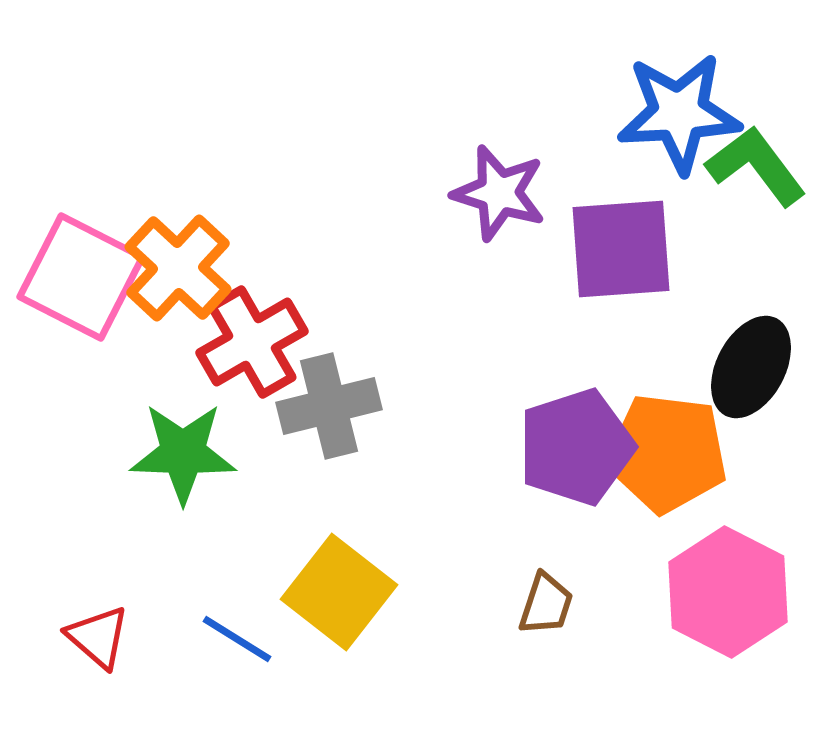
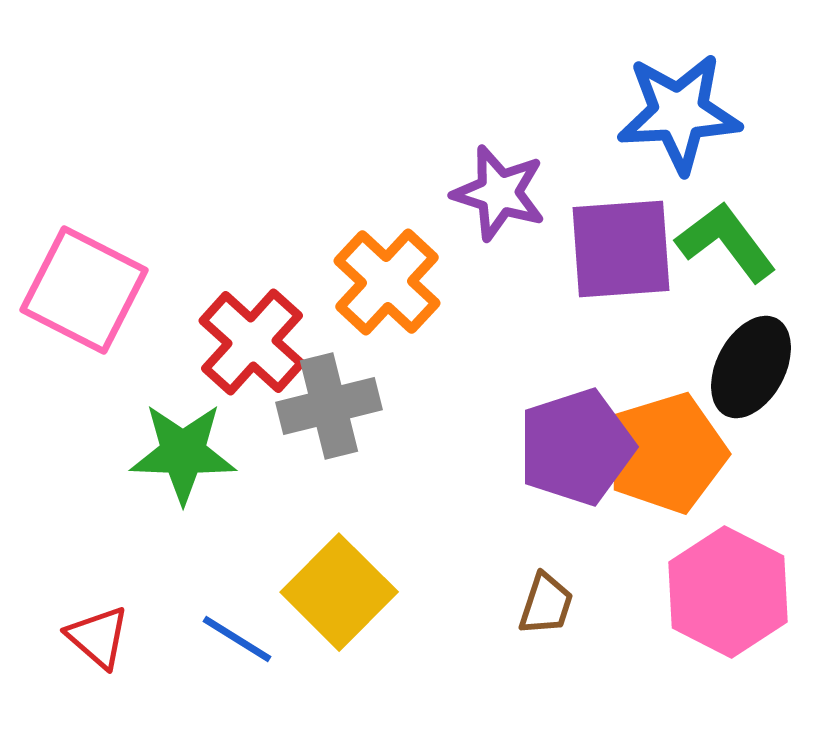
green L-shape: moved 30 px left, 76 px down
orange cross: moved 209 px right, 14 px down
pink square: moved 3 px right, 13 px down
red cross: rotated 18 degrees counterclockwise
orange pentagon: rotated 24 degrees counterclockwise
yellow square: rotated 7 degrees clockwise
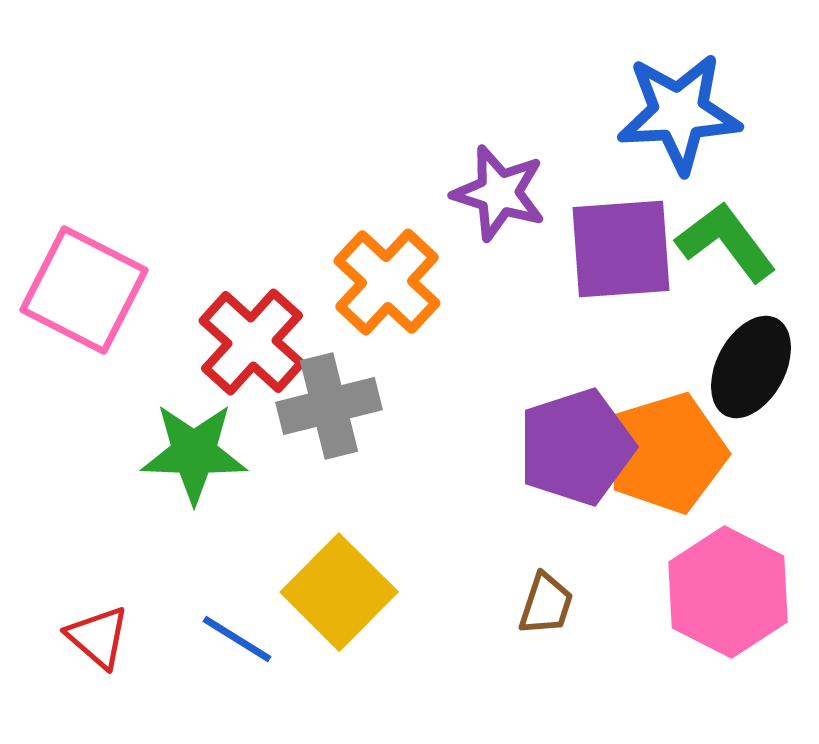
green star: moved 11 px right
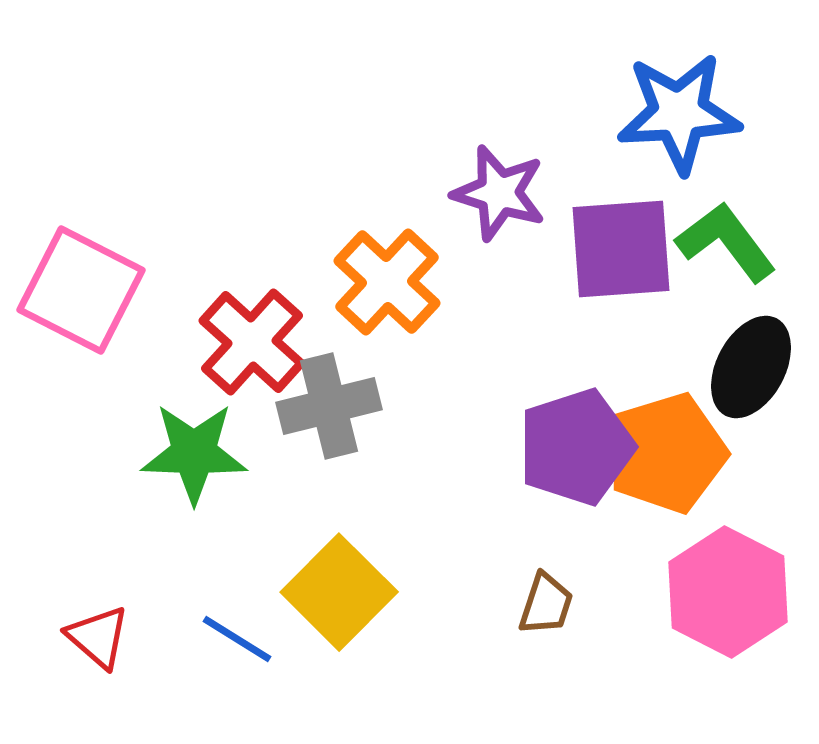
pink square: moved 3 px left
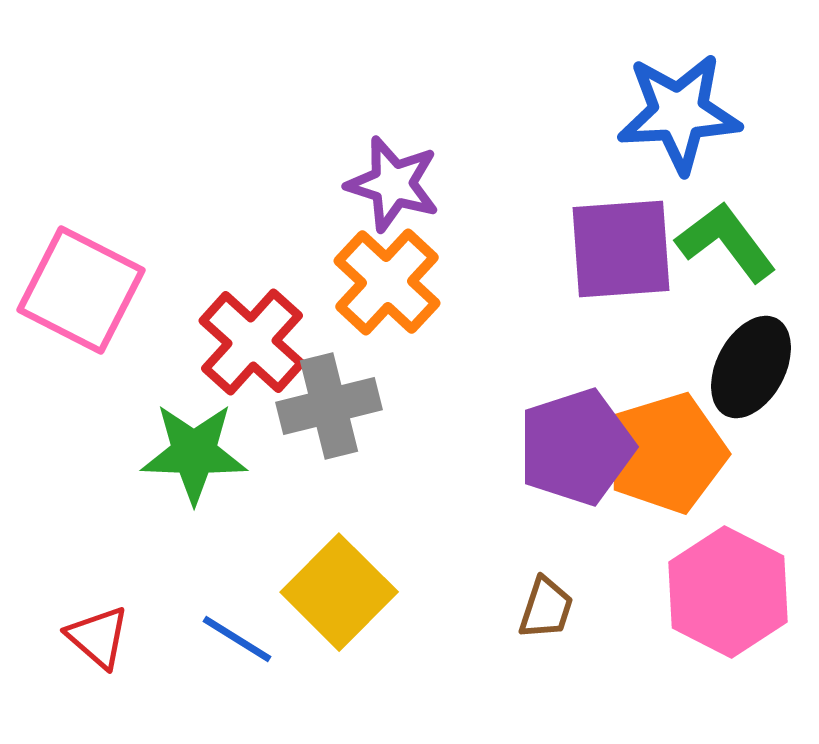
purple star: moved 106 px left, 9 px up
brown trapezoid: moved 4 px down
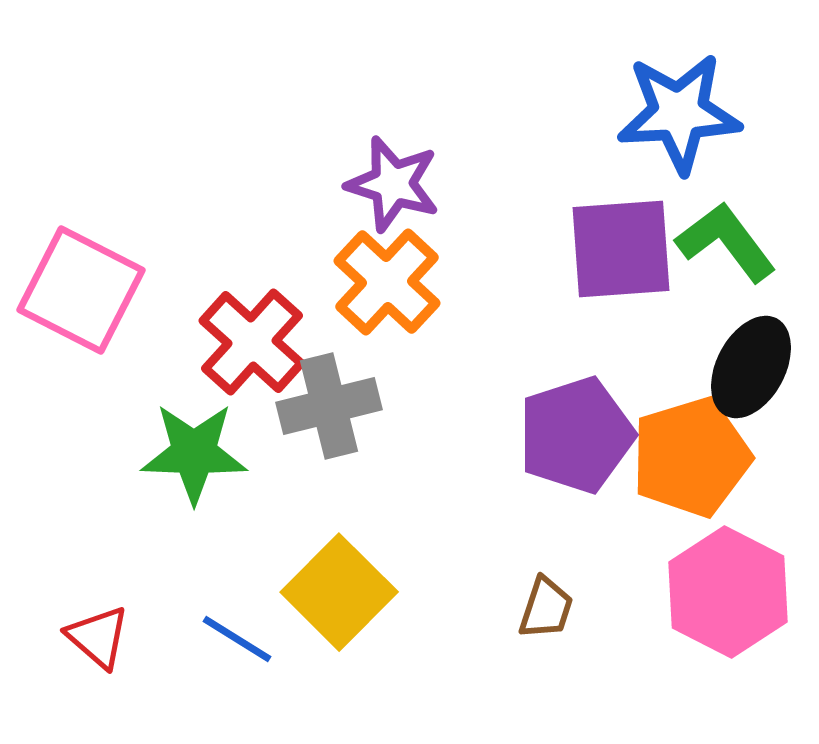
purple pentagon: moved 12 px up
orange pentagon: moved 24 px right, 4 px down
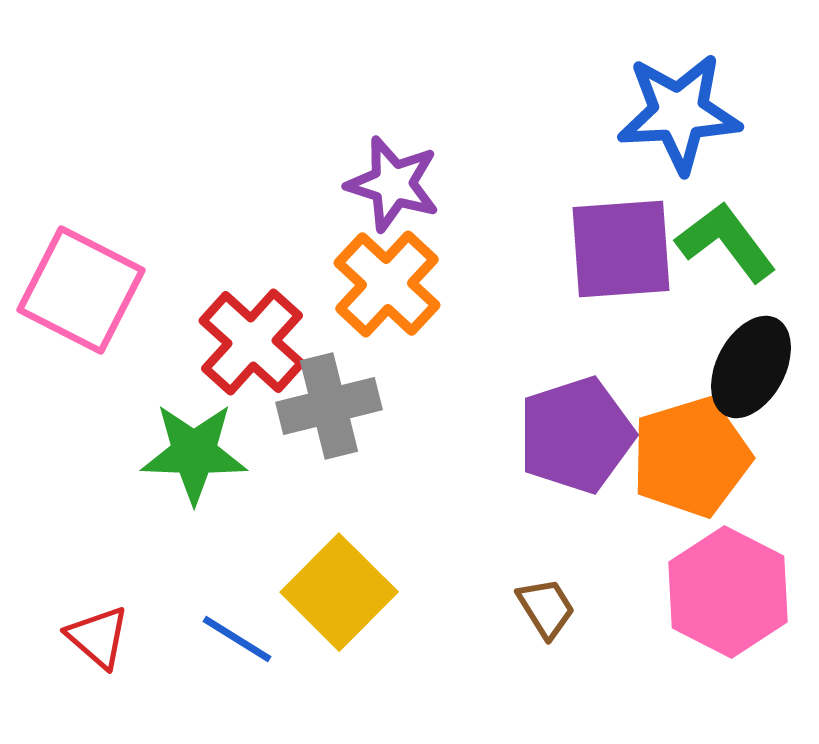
orange cross: moved 2 px down
brown trapezoid: rotated 50 degrees counterclockwise
